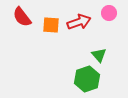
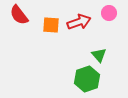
red semicircle: moved 3 px left, 2 px up
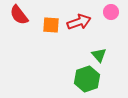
pink circle: moved 2 px right, 1 px up
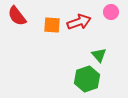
red semicircle: moved 2 px left, 1 px down
orange square: moved 1 px right
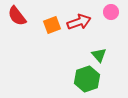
orange square: rotated 24 degrees counterclockwise
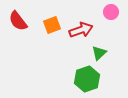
red semicircle: moved 1 px right, 5 px down
red arrow: moved 2 px right, 8 px down
green triangle: moved 2 px up; rotated 28 degrees clockwise
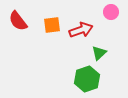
orange square: rotated 12 degrees clockwise
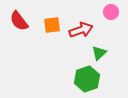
red semicircle: moved 1 px right
